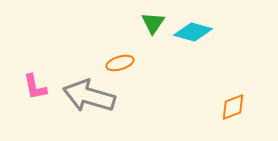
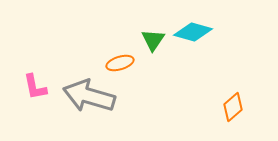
green triangle: moved 17 px down
orange diamond: rotated 20 degrees counterclockwise
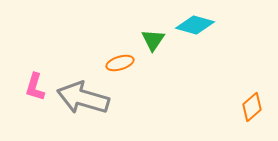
cyan diamond: moved 2 px right, 7 px up
pink L-shape: rotated 28 degrees clockwise
gray arrow: moved 6 px left, 2 px down
orange diamond: moved 19 px right
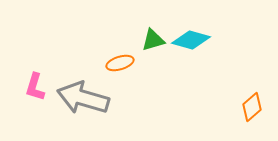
cyan diamond: moved 4 px left, 15 px down
green triangle: rotated 40 degrees clockwise
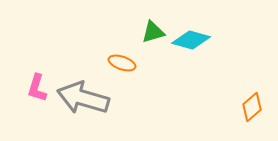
green triangle: moved 8 px up
orange ellipse: moved 2 px right; rotated 36 degrees clockwise
pink L-shape: moved 2 px right, 1 px down
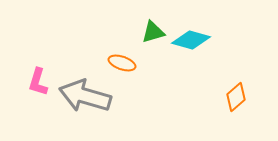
pink L-shape: moved 1 px right, 6 px up
gray arrow: moved 2 px right, 2 px up
orange diamond: moved 16 px left, 10 px up
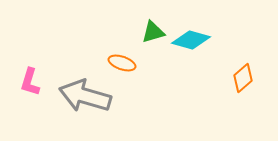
pink L-shape: moved 8 px left
orange diamond: moved 7 px right, 19 px up
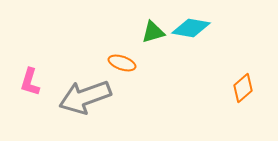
cyan diamond: moved 12 px up; rotated 6 degrees counterclockwise
orange diamond: moved 10 px down
gray arrow: moved 1 px down; rotated 36 degrees counterclockwise
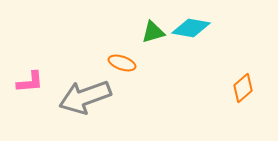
pink L-shape: rotated 112 degrees counterclockwise
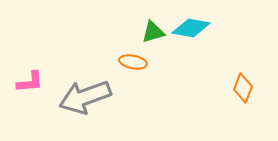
orange ellipse: moved 11 px right, 1 px up; rotated 8 degrees counterclockwise
orange diamond: rotated 28 degrees counterclockwise
